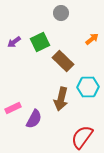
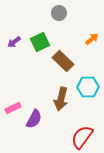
gray circle: moved 2 px left
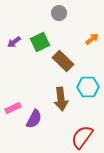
brown arrow: rotated 20 degrees counterclockwise
